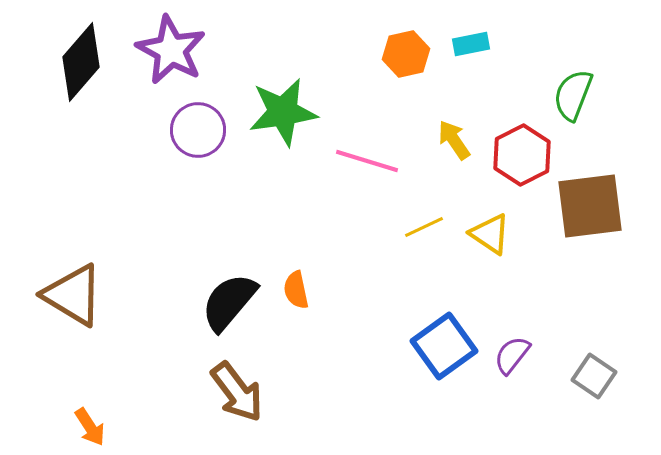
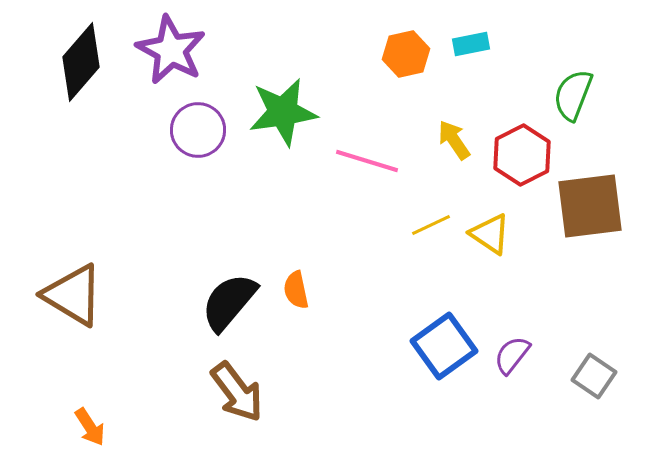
yellow line: moved 7 px right, 2 px up
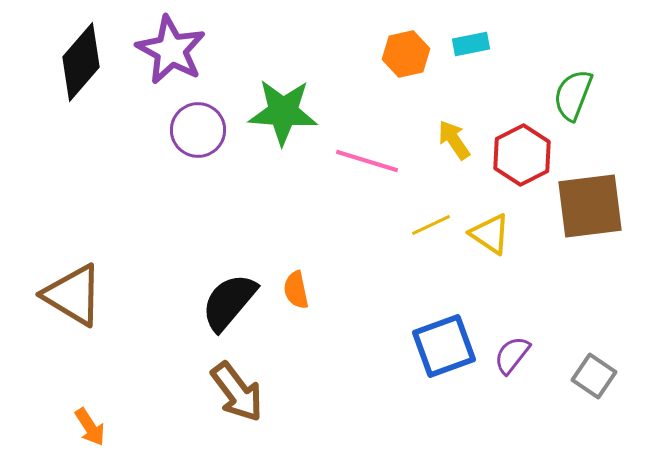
green star: rotated 12 degrees clockwise
blue square: rotated 16 degrees clockwise
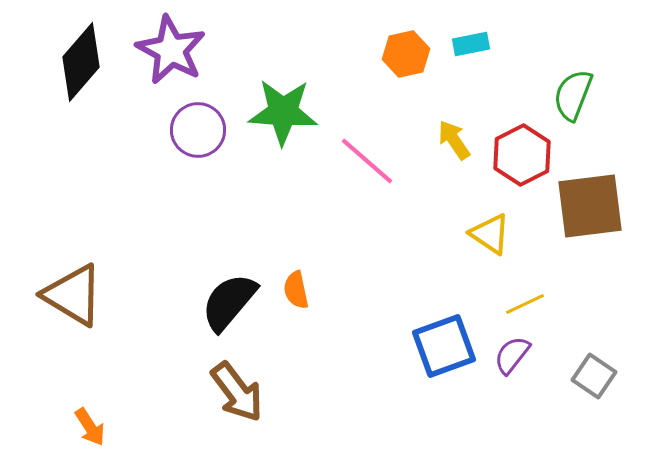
pink line: rotated 24 degrees clockwise
yellow line: moved 94 px right, 79 px down
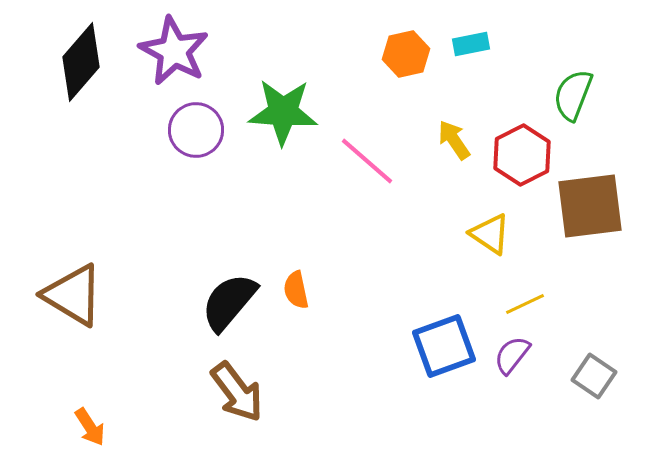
purple star: moved 3 px right, 1 px down
purple circle: moved 2 px left
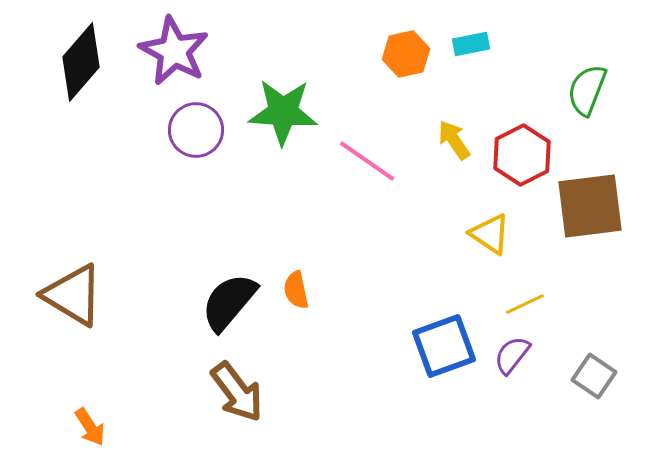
green semicircle: moved 14 px right, 5 px up
pink line: rotated 6 degrees counterclockwise
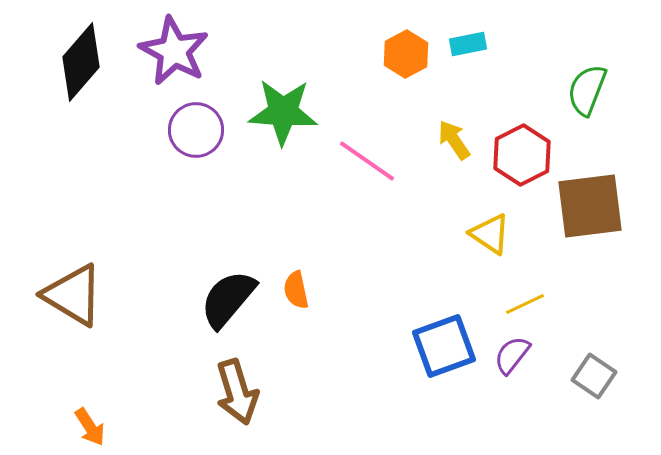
cyan rectangle: moved 3 px left
orange hexagon: rotated 15 degrees counterclockwise
black semicircle: moved 1 px left, 3 px up
brown arrow: rotated 20 degrees clockwise
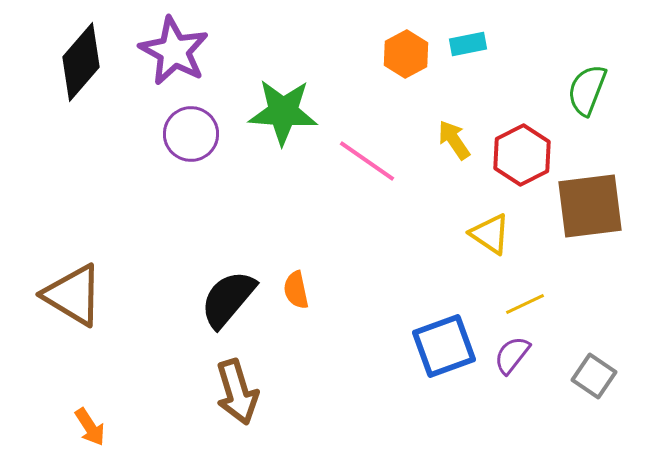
purple circle: moved 5 px left, 4 px down
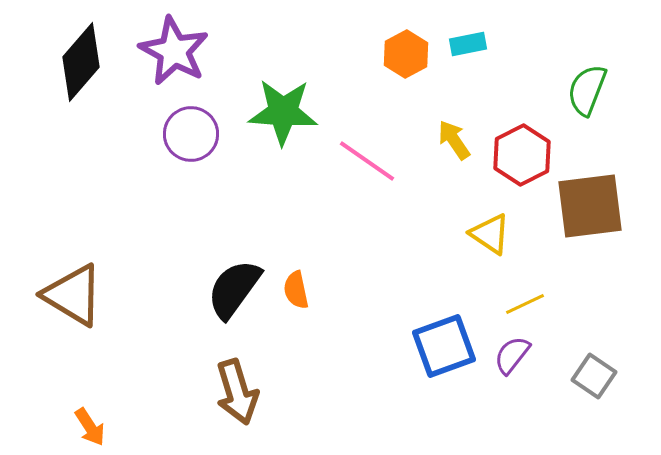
black semicircle: moved 6 px right, 10 px up; rotated 4 degrees counterclockwise
